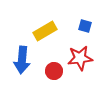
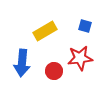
blue arrow: moved 3 px down
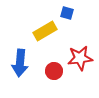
blue square: moved 18 px left, 13 px up
blue arrow: moved 2 px left
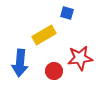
yellow rectangle: moved 1 px left, 4 px down
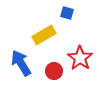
red star: rotated 30 degrees counterclockwise
blue arrow: moved 1 px right; rotated 144 degrees clockwise
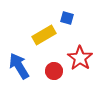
blue square: moved 5 px down
blue arrow: moved 2 px left, 3 px down
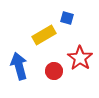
blue arrow: rotated 16 degrees clockwise
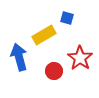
blue arrow: moved 9 px up
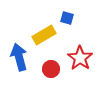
red circle: moved 3 px left, 2 px up
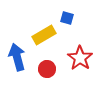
blue arrow: moved 2 px left
red circle: moved 4 px left
